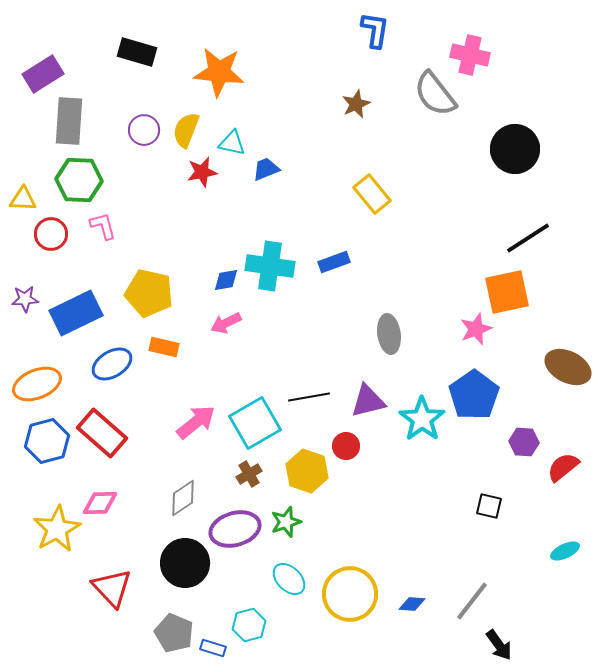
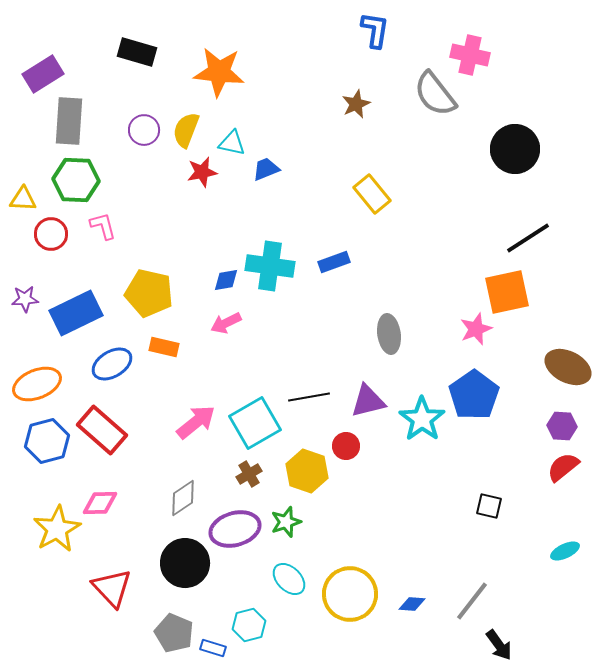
green hexagon at (79, 180): moved 3 px left
red rectangle at (102, 433): moved 3 px up
purple hexagon at (524, 442): moved 38 px right, 16 px up
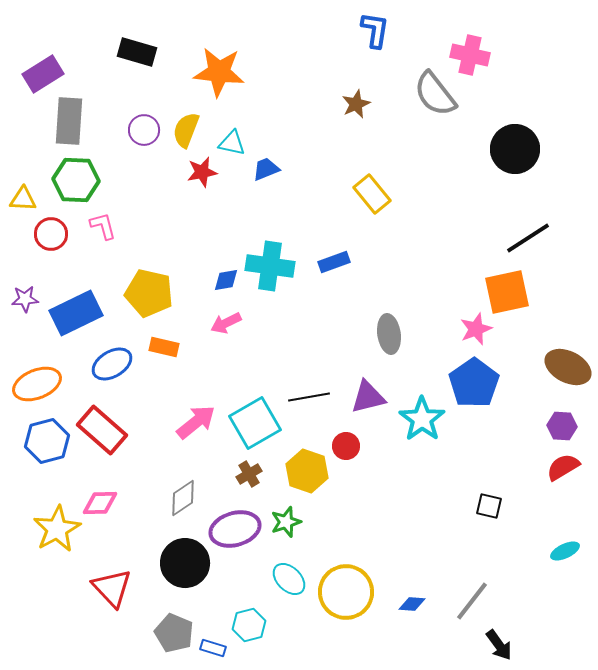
blue pentagon at (474, 395): moved 12 px up
purple triangle at (368, 401): moved 4 px up
red semicircle at (563, 467): rotated 8 degrees clockwise
yellow circle at (350, 594): moved 4 px left, 2 px up
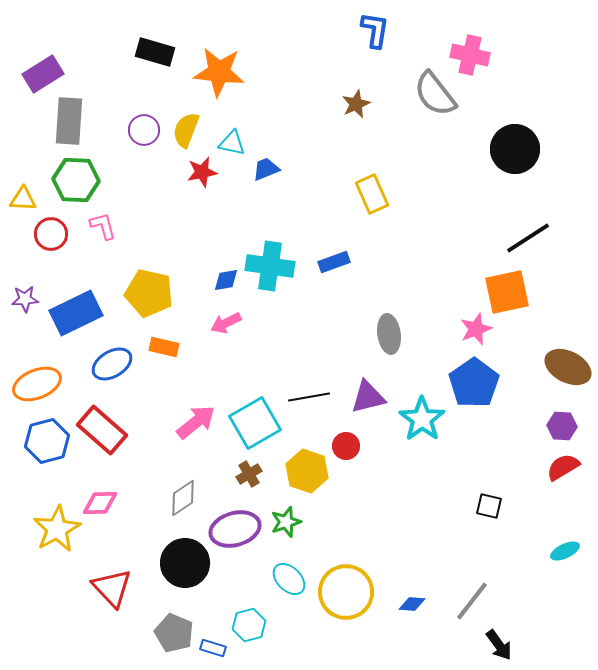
black rectangle at (137, 52): moved 18 px right
yellow rectangle at (372, 194): rotated 15 degrees clockwise
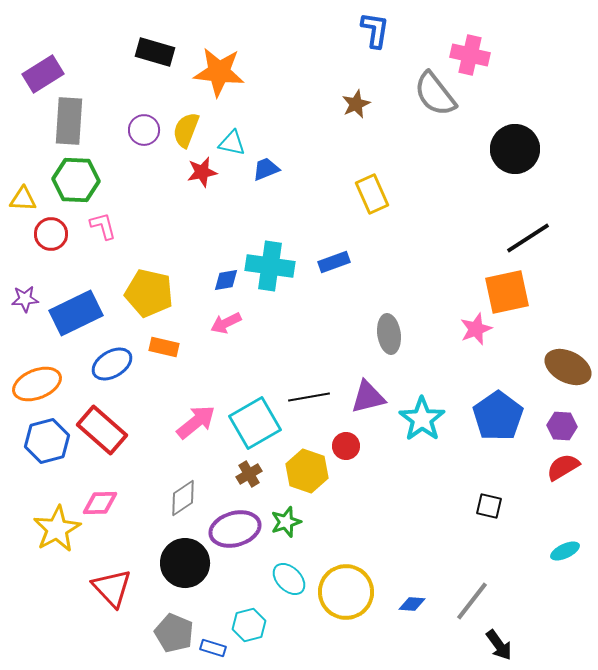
blue pentagon at (474, 383): moved 24 px right, 33 px down
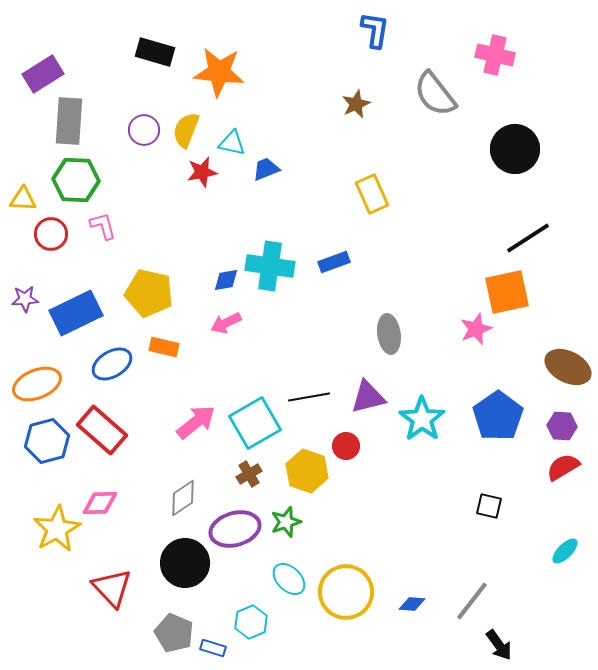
pink cross at (470, 55): moved 25 px right
cyan ellipse at (565, 551): rotated 20 degrees counterclockwise
cyan hexagon at (249, 625): moved 2 px right, 3 px up; rotated 8 degrees counterclockwise
